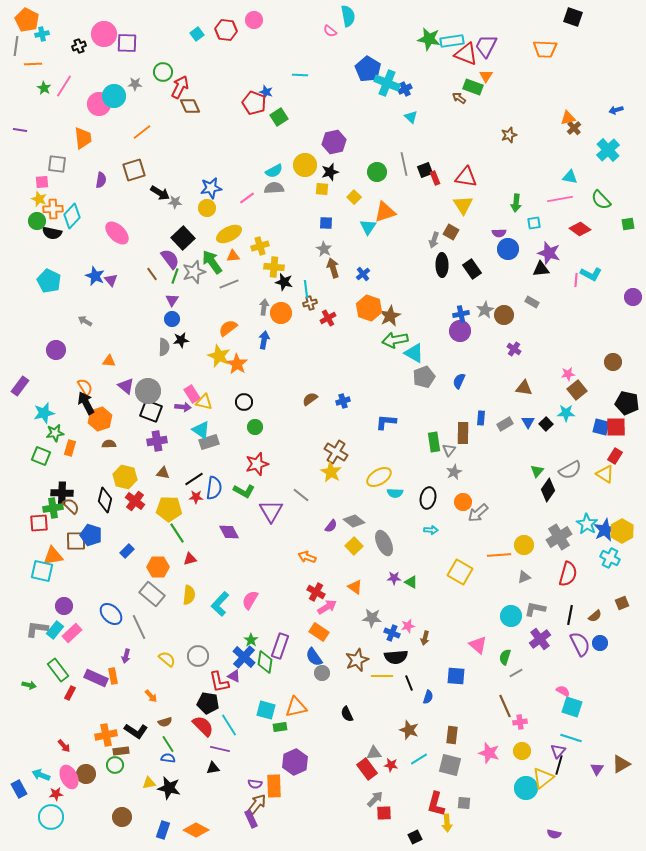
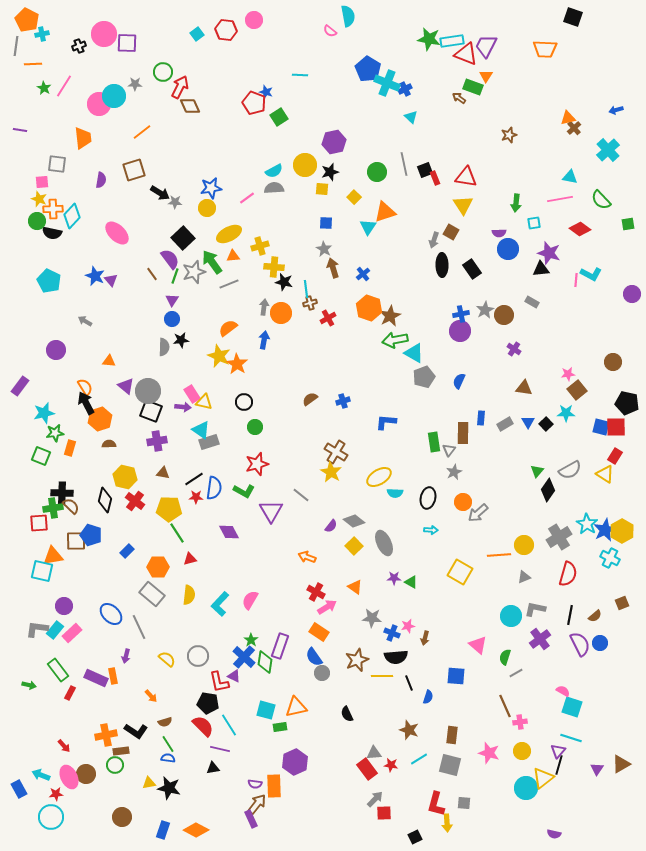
purple circle at (633, 297): moved 1 px left, 3 px up
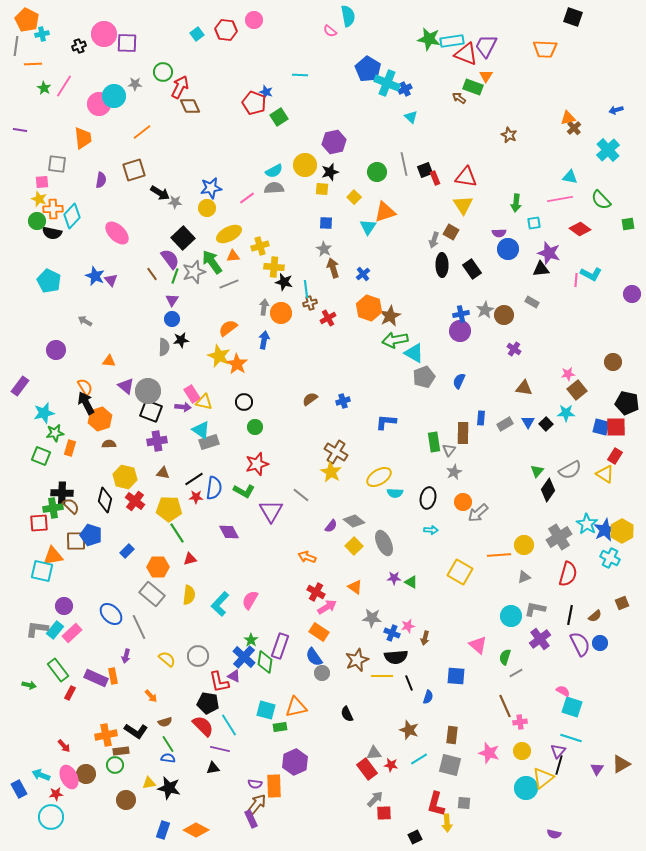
brown star at (509, 135): rotated 28 degrees counterclockwise
brown circle at (122, 817): moved 4 px right, 17 px up
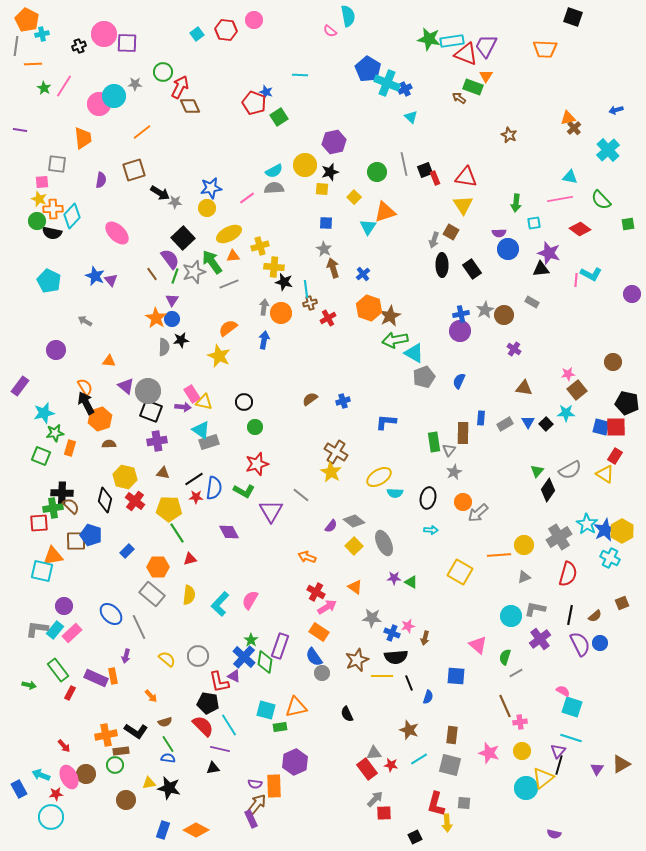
orange star at (237, 364): moved 81 px left, 46 px up
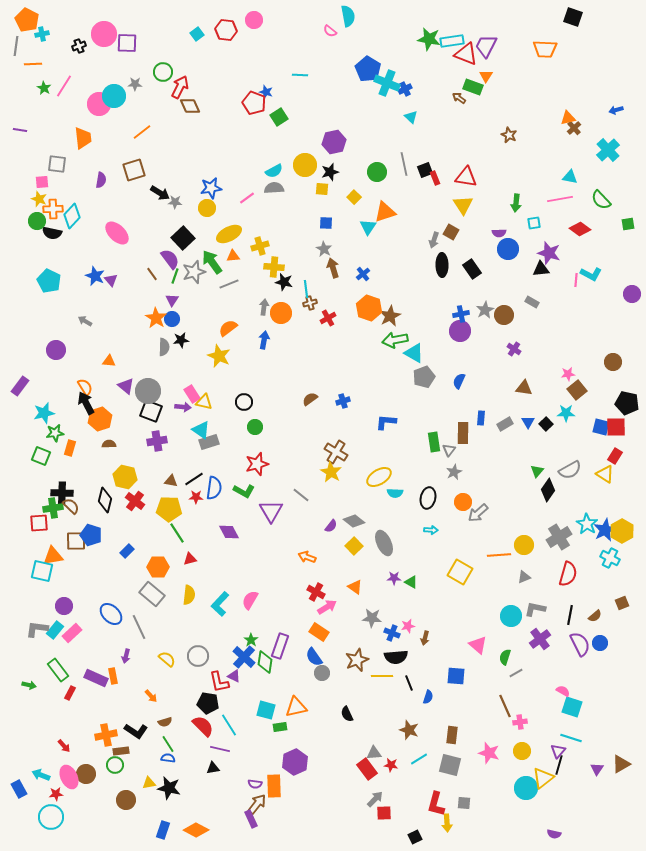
brown triangle at (163, 473): moved 8 px right, 8 px down
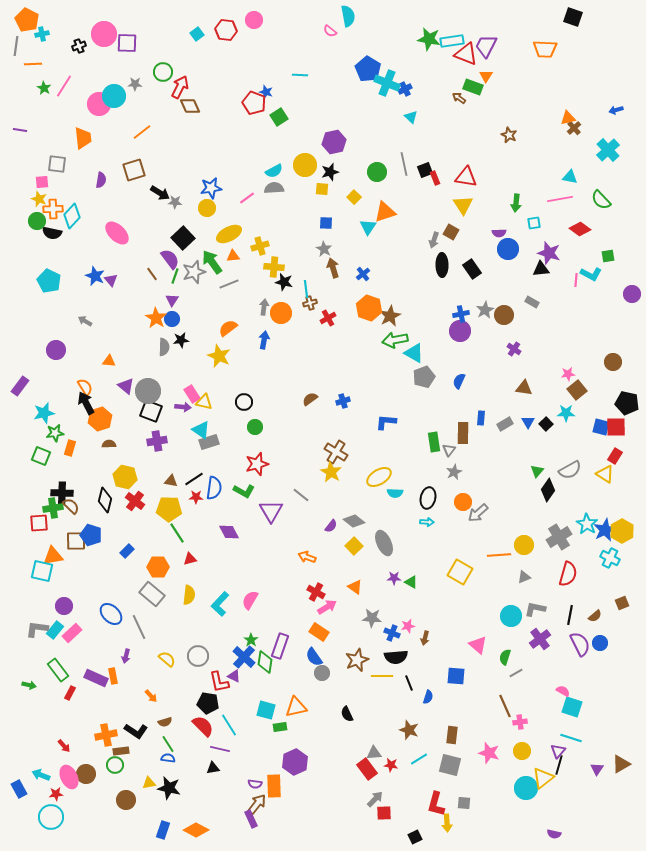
green square at (628, 224): moved 20 px left, 32 px down
cyan arrow at (431, 530): moved 4 px left, 8 px up
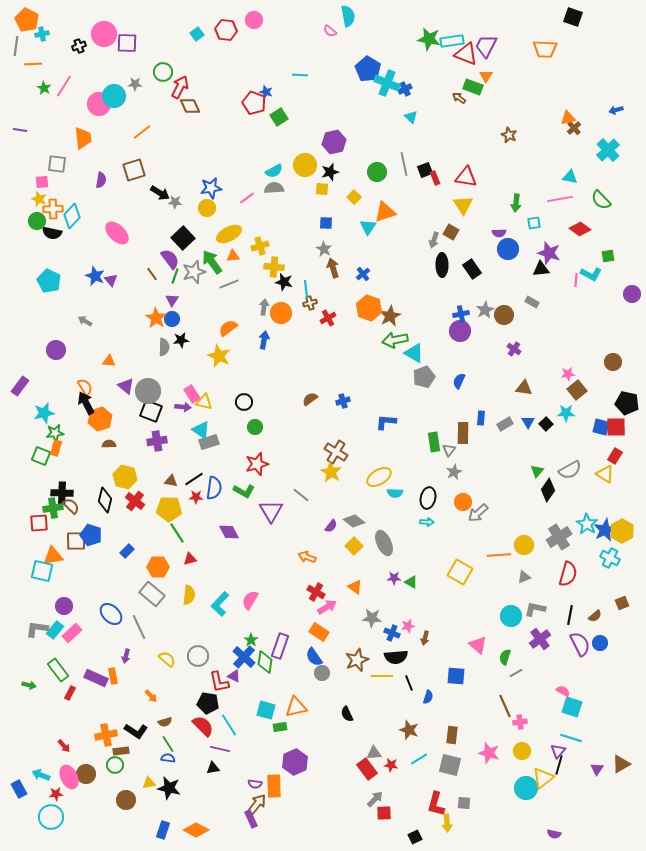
orange rectangle at (70, 448): moved 14 px left
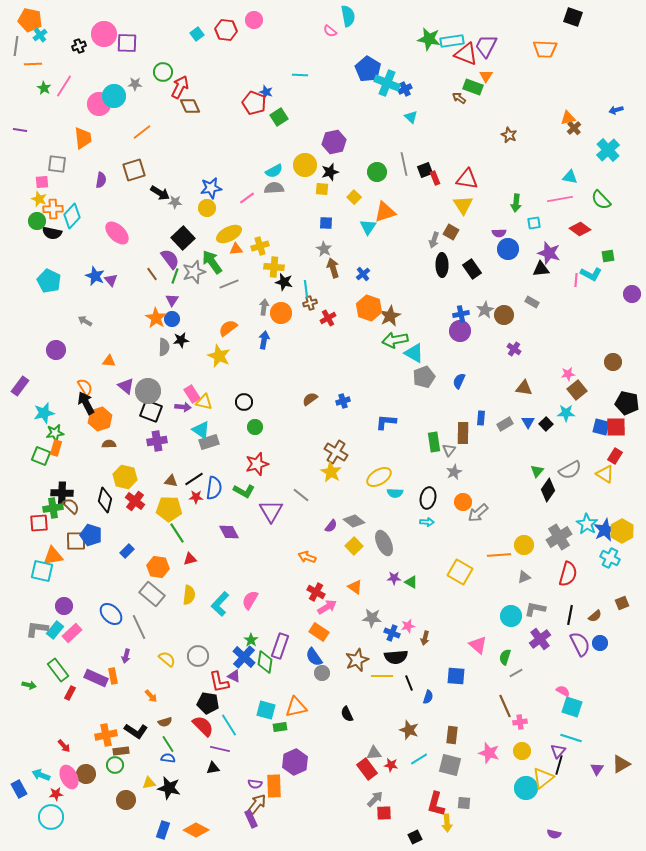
orange pentagon at (27, 20): moved 3 px right; rotated 15 degrees counterclockwise
cyan cross at (42, 34): moved 2 px left, 1 px down; rotated 24 degrees counterclockwise
red triangle at (466, 177): moved 1 px right, 2 px down
orange triangle at (233, 256): moved 3 px right, 7 px up
orange hexagon at (158, 567): rotated 10 degrees clockwise
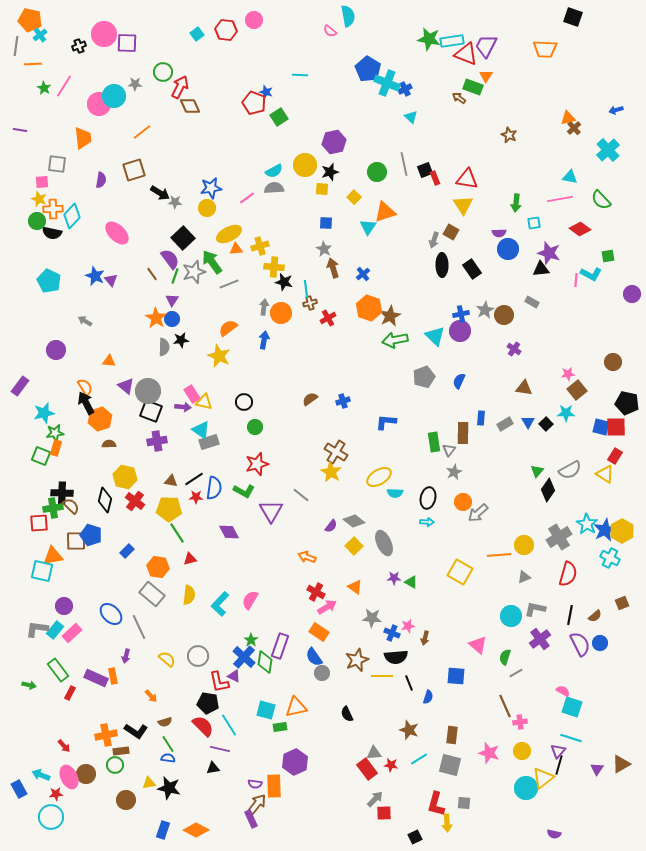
cyan triangle at (414, 353): moved 21 px right, 17 px up; rotated 15 degrees clockwise
